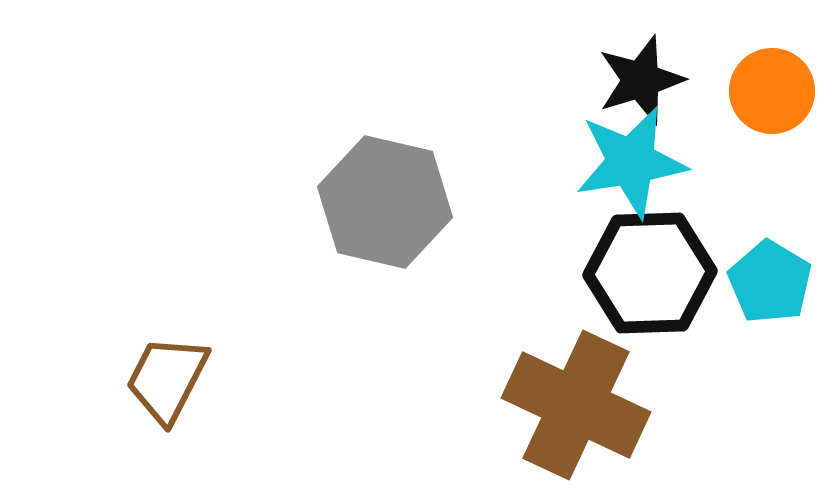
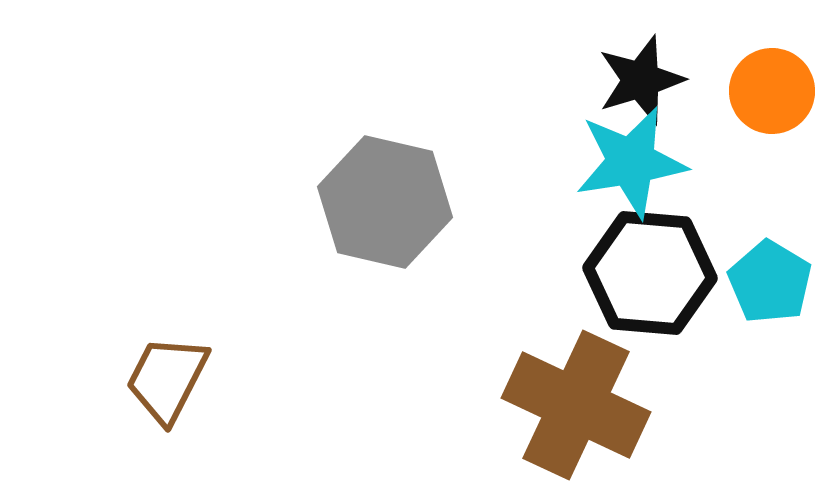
black hexagon: rotated 7 degrees clockwise
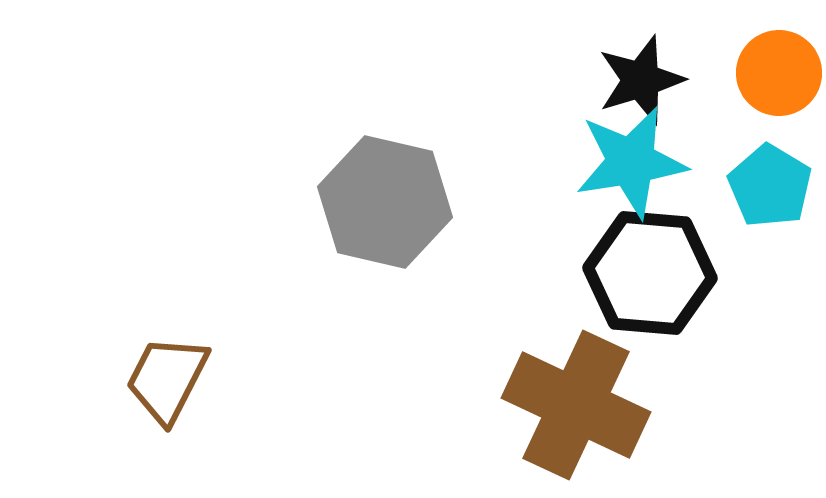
orange circle: moved 7 px right, 18 px up
cyan pentagon: moved 96 px up
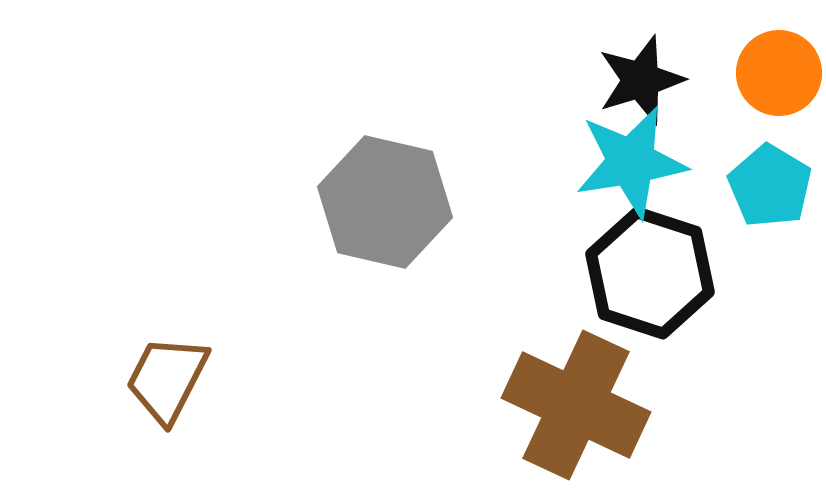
black hexagon: rotated 13 degrees clockwise
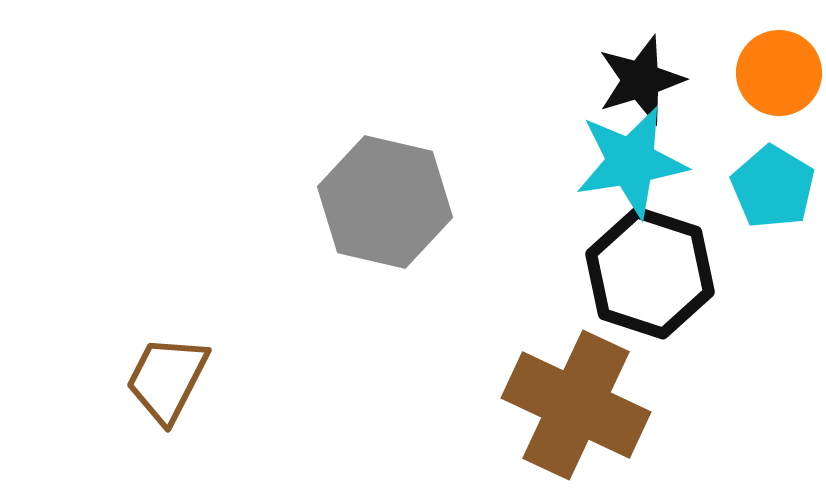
cyan pentagon: moved 3 px right, 1 px down
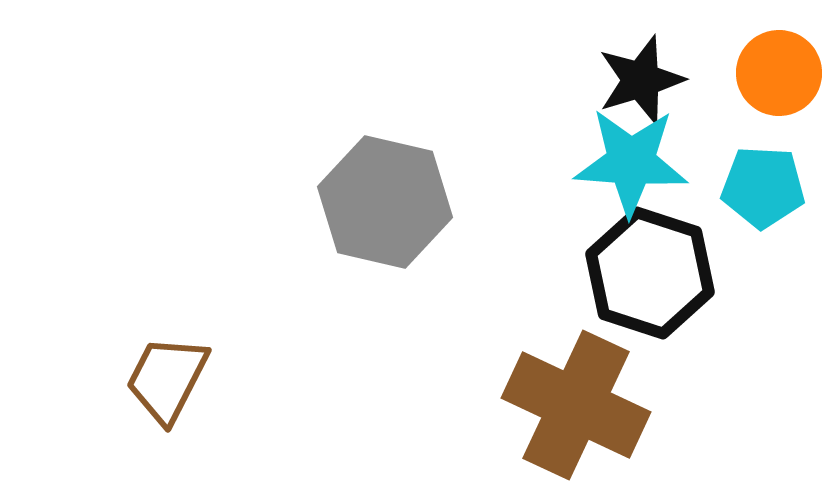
cyan star: rotated 13 degrees clockwise
cyan pentagon: moved 10 px left; rotated 28 degrees counterclockwise
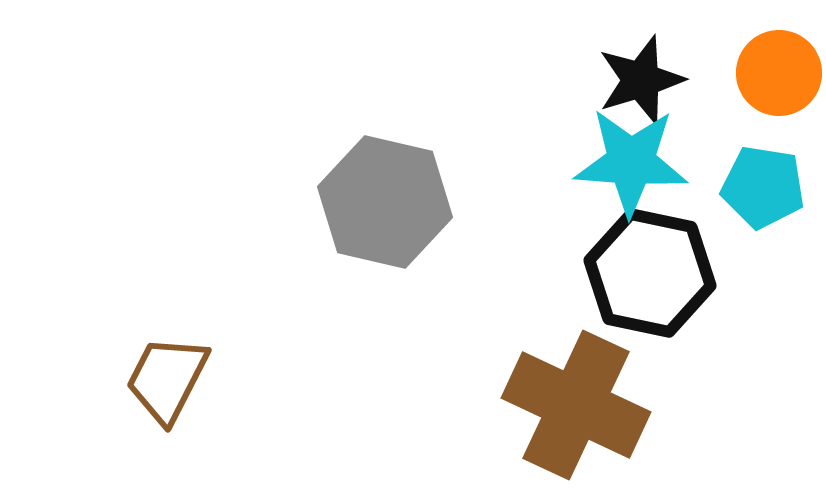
cyan pentagon: rotated 6 degrees clockwise
black hexagon: rotated 6 degrees counterclockwise
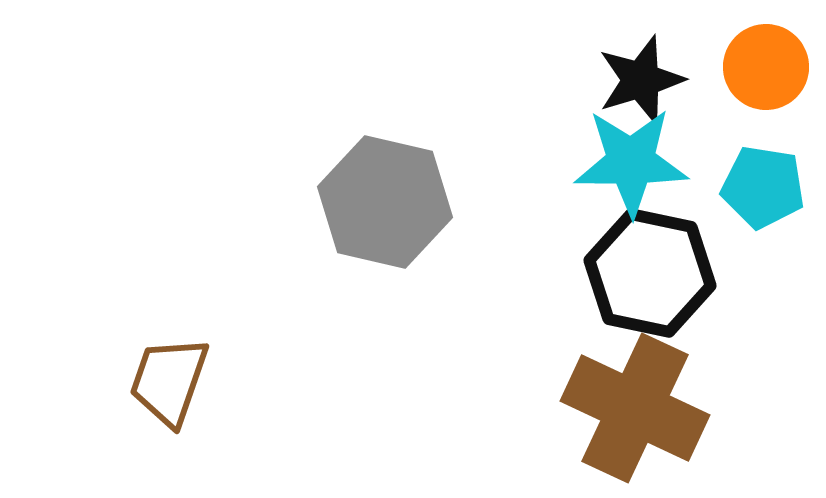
orange circle: moved 13 px left, 6 px up
cyan star: rotated 4 degrees counterclockwise
brown trapezoid: moved 2 px right, 2 px down; rotated 8 degrees counterclockwise
brown cross: moved 59 px right, 3 px down
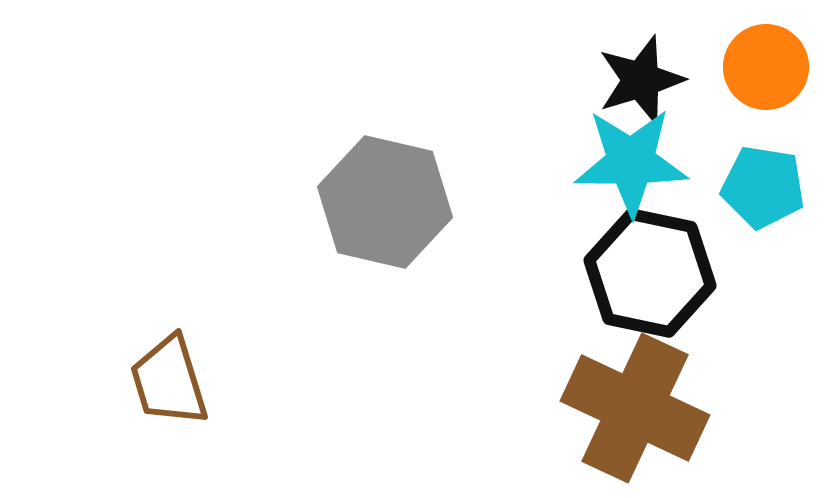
brown trapezoid: rotated 36 degrees counterclockwise
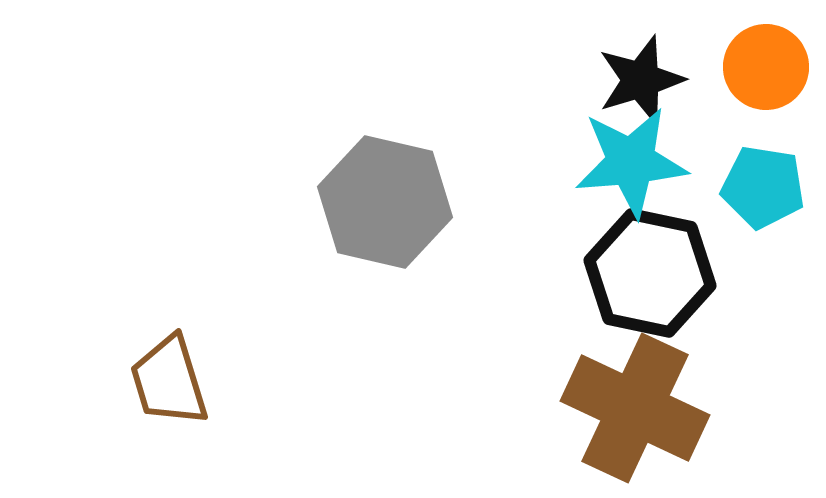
cyan star: rotated 5 degrees counterclockwise
